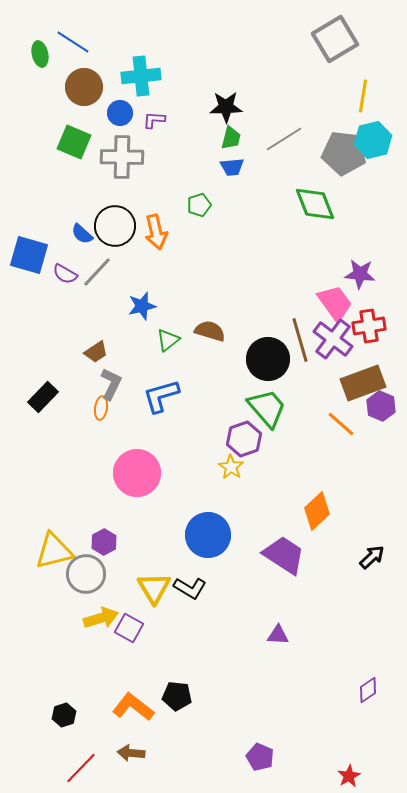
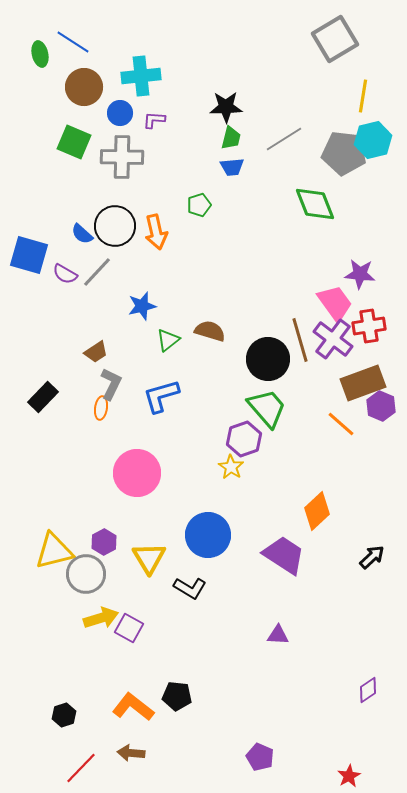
yellow triangle at (154, 588): moved 5 px left, 30 px up
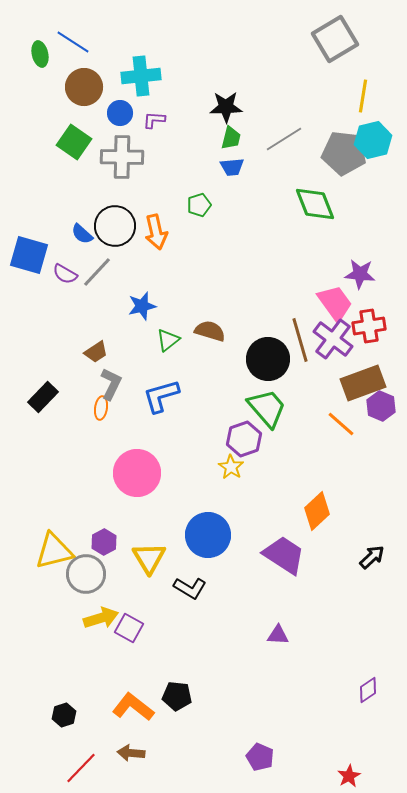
green square at (74, 142): rotated 12 degrees clockwise
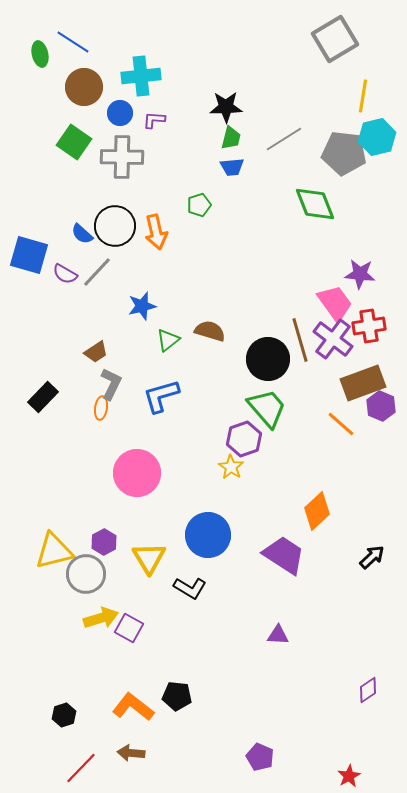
cyan hexagon at (373, 140): moved 4 px right, 3 px up
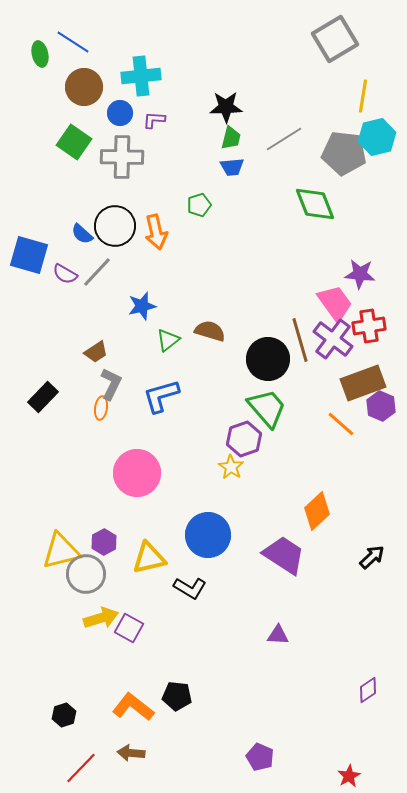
yellow triangle at (54, 551): moved 7 px right
yellow triangle at (149, 558): rotated 48 degrees clockwise
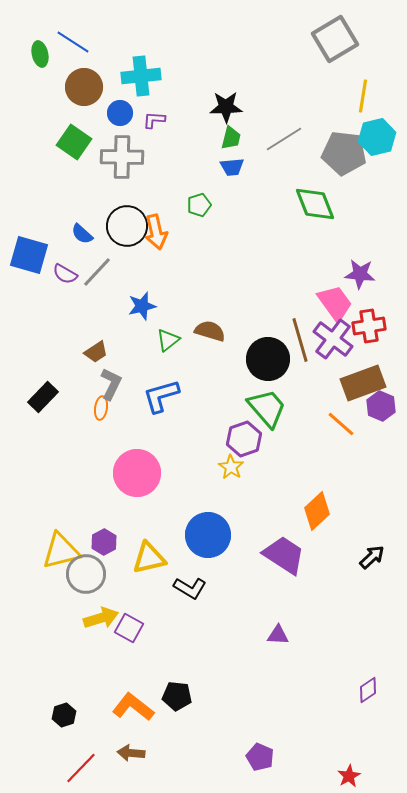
black circle at (115, 226): moved 12 px right
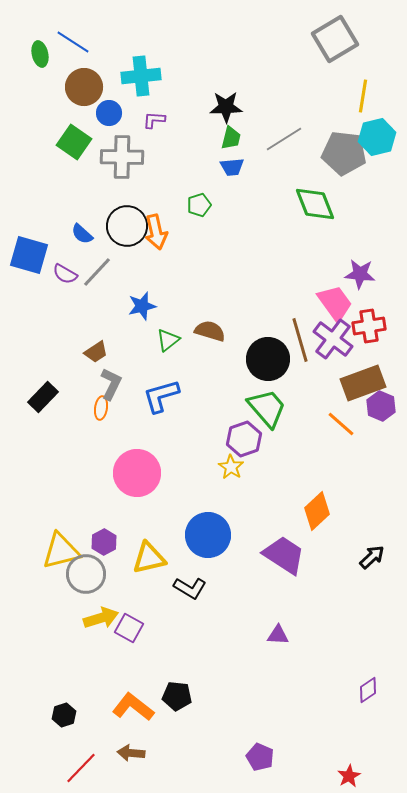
blue circle at (120, 113): moved 11 px left
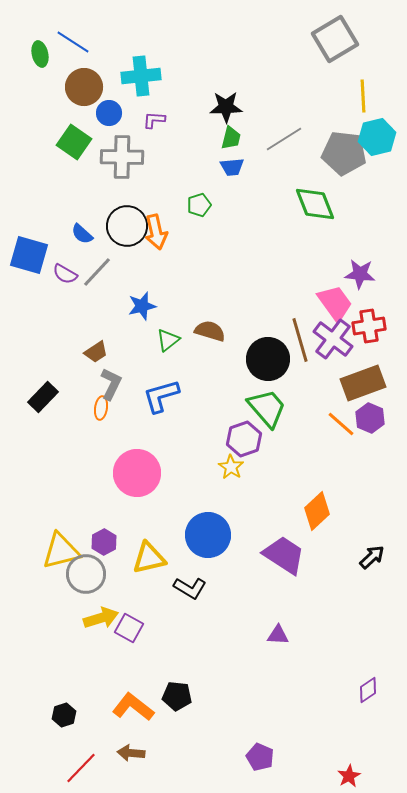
yellow line at (363, 96): rotated 12 degrees counterclockwise
purple hexagon at (381, 406): moved 11 px left, 12 px down
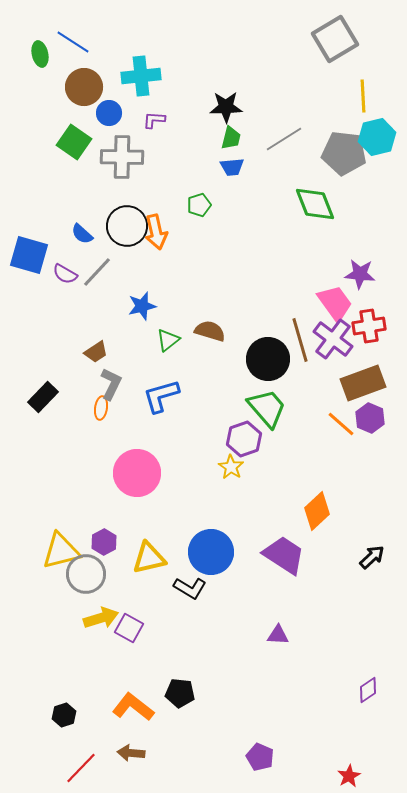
blue circle at (208, 535): moved 3 px right, 17 px down
black pentagon at (177, 696): moved 3 px right, 3 px up
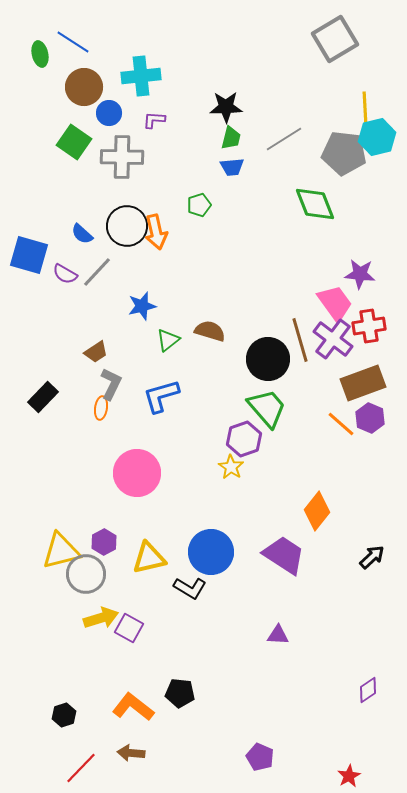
yellow line at (363, 96): moved 2 px right, 12 px down
orange diamond at (317, 511): rotated 9 degrees counterclockwise
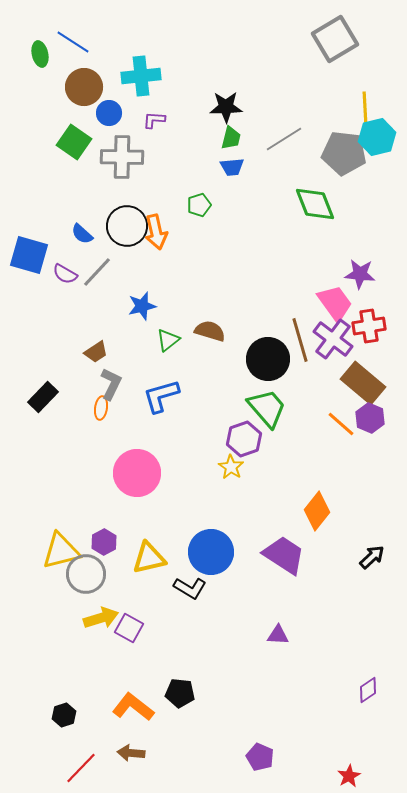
brown rectangle at (363, 383): rotated 60 degrees clockwise
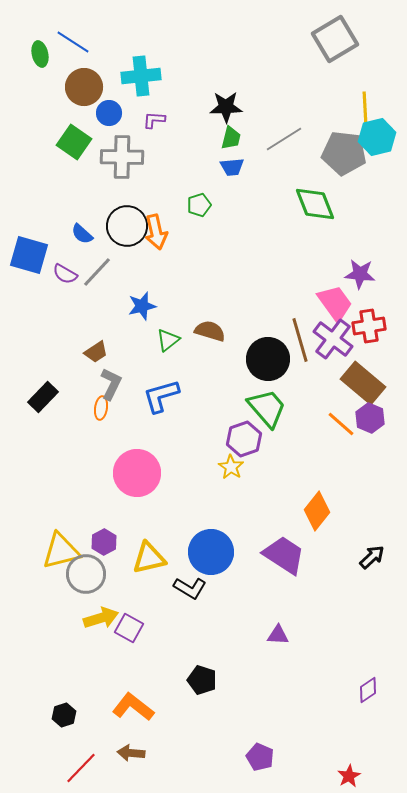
black pentagon at (180, 693): moved 22 px right, 13 px up; rotated 12 degrees clockwise
